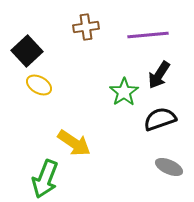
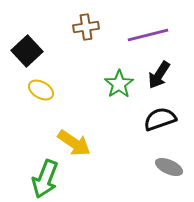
purple line: rotated 9 degrees counterclockwise
yellow ellipse: moved 2 px right, 5 px down
green star: moved 5 px left, 8 px up
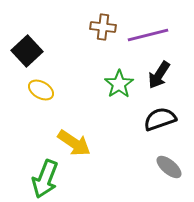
brown cross: moved 17 px right; rotated 15 degrees clockwise
gray ellipse: rotated 16 degrees clockwise
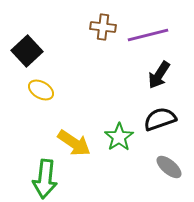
green star: moved 53 px down
green arrow: rotated 15 degrees counterclockwise
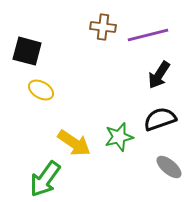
black square: rotated 32 degrees counterclockwise
green star: rotated 20 degrees clockwise
green arrow: rotated 30 degrees clockwise
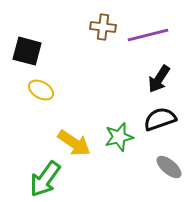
black arrow: moved 4 px down
